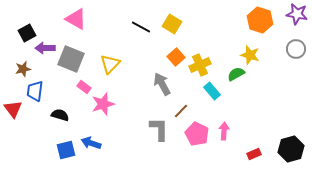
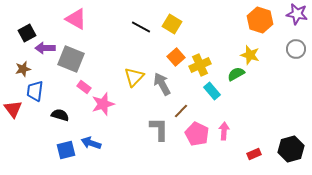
yellow triangle: moved 24 px right, 13 px down
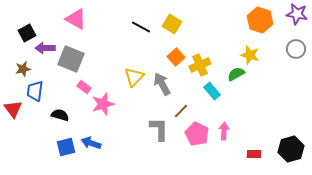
blue square: moved 3 px up
red rectangle: rotated 24 degrees clockwise
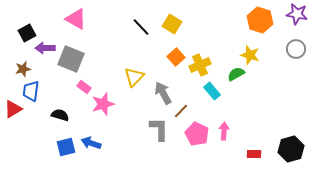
black line: rotated 18 degrees clockwise
gray arrow: moved 1 px right, 9 px down
blue trapezoid: moved 4 px left
red triangle: rotated 36 degrees clockwise
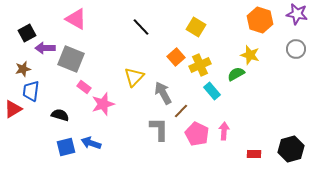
yellow square: moved 24 px right, 3 px down
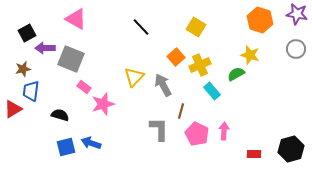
gray arrow: moved 8 px up
brown line: rotated 28 degrees counterclockwise
